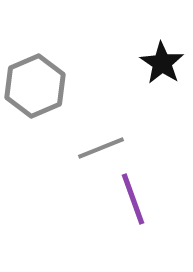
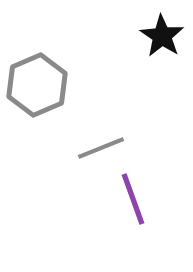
black star: moved 27 px up
gray hexagon: moved 2 px right, 1 px up
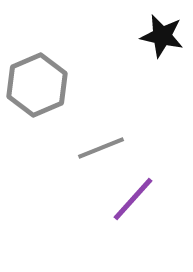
black star: rotated 21 degrees counterclockwise
purple line: rotated 62 degrees clockwise
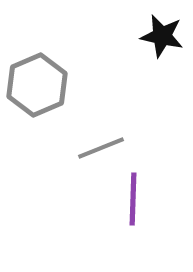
purple line: rotated 40 degrees counterclockwise
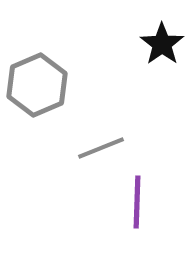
black star: moved 8 px down; rotated 24 degrees clockwise
purple line: moved 4 px right, 3 px down
